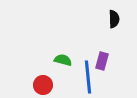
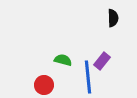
black semicircle: moved 1 px left, 1 px up
purple rectangle: rotated 24 degrees clockwise
red circle: moved 1 px right
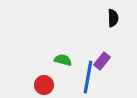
blue line: rotated 16 degrees clockwise
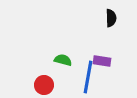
black semicircle: moved 2 px left
purple rectangle: rotated 60 degrees clockwise
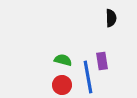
purple rectangle: rotated 72 degrees clockwise
blue line: rotated 20 degrees counterclockwise
red circle: moved 18 px right
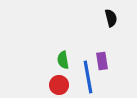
black semicircle: rotated 12 degrees counterclockwise
green semicircle: rotated 114 degrees counterclockwise
red circle: moved 3 px left
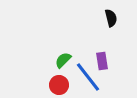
green semicircle: rotated 54 degrees clockwise
blue line: rotated 28 degrees counterclockwise
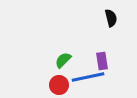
blue line: rotated 64 degrees counterclockwise
